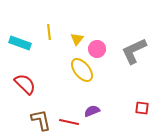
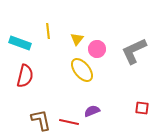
yellow line: moved 1 px left, 1 px up
red semicircle: moved 8 px up; rotated 60 degrees clockwise
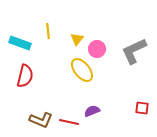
brown L-shape: rotated 125 degrees clockwise
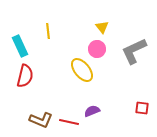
yellow triangle: moved 25 px right, 12 px up; rotated 16 degrees counterclockwise
cyan rectangle: moved 3 px down; rotated 45 degrees clockwise
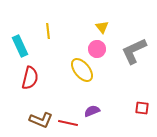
red semicircle: moved 5 px right, 2 px down
red line: moved 1 px left, 1 px down
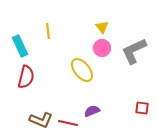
pink circle: moved 5 px right, 1 px up
red semicircle: moved 4 px left, 1 px up
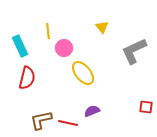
pink circle: moved 38 px left
yellow ellipse: moved 1 px right, 3 px down
red semicircle: moved 1 px right, 1 px down
red square: moved 4 px right, 1 px up
brown L-shape: rotated 145 degrees clockwise
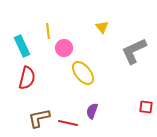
cyan rectangle: moved 2 px right
purple semicircle: rotated 49 degrees counterclockwise
brown L-shape: moved 2 px left, 2 px up
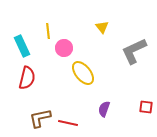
purple semicircle: moved 12 px right, 2 px up
brown L-shape: moved 1 px right
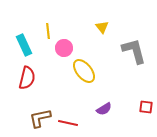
cyan rectangle: moved 2 px right, 1 px up
gray L-shape: rotated 100 degrees clockwise
yellow ellipse: moved 1 px right, 2 px up
purple semicircle: rotated 140 degrees counterclockwise
